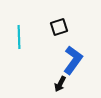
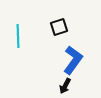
cyan line: moved 1 px left, 1 px up
black arrow: moved 5 px right, 2 px down
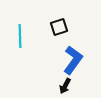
cyan line: moved 2 px right
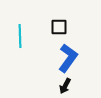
black square: rotated 18 degrees clockwise
blue L-shape: moved 5 px left, 2 px up
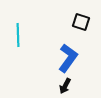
black square: moved 22 px right, 5 px up; rotated 18 degrees clockwise
cyan line: moved 2 px left, 1 px up
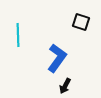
blue L-shape: moved 11 px left
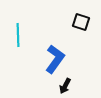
blue L-shape: moved 2 px left, 1 px down
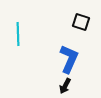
cyan line: moved 1 px up
blue L-shape: moved 14 px right; rotated 12 degrees counterclockwise
